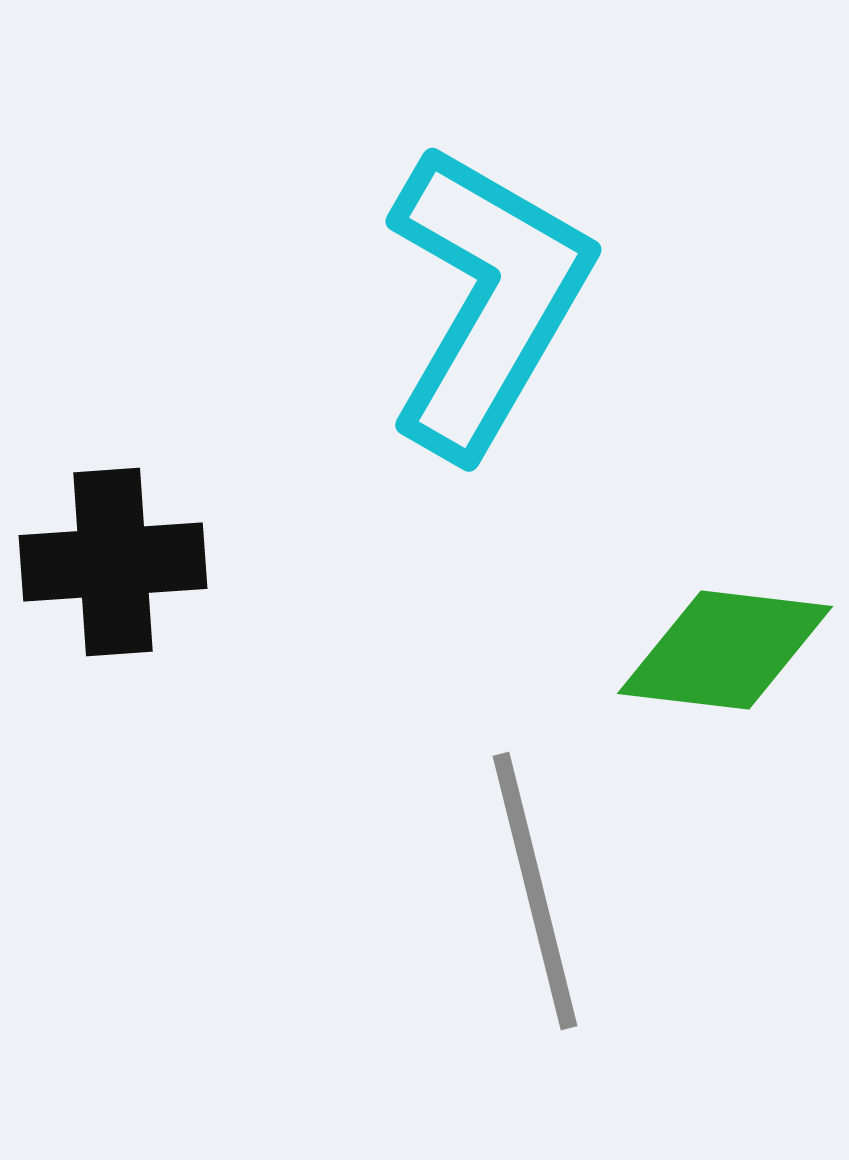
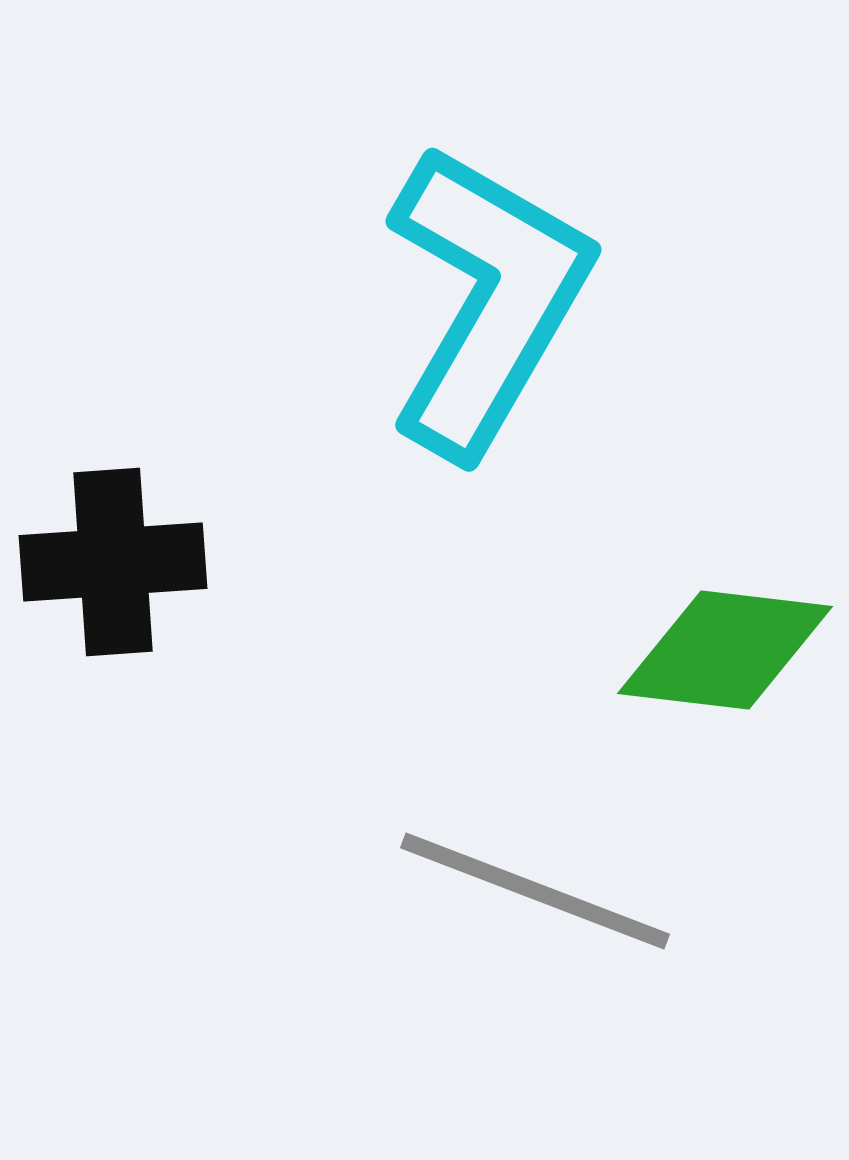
gray line: rotated 55 degrees counterclockwise
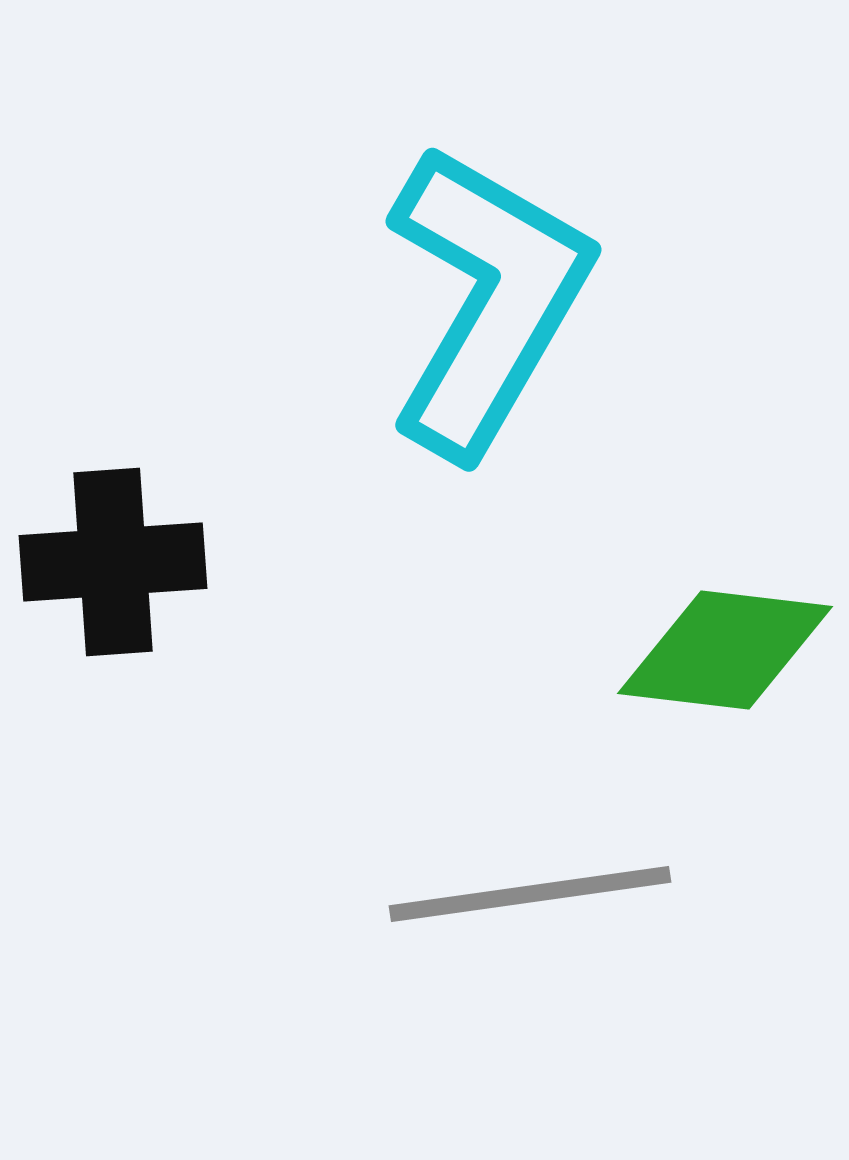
gray line: moved 5 px left, 3 px down; rotated 29 degrees counterclockwise
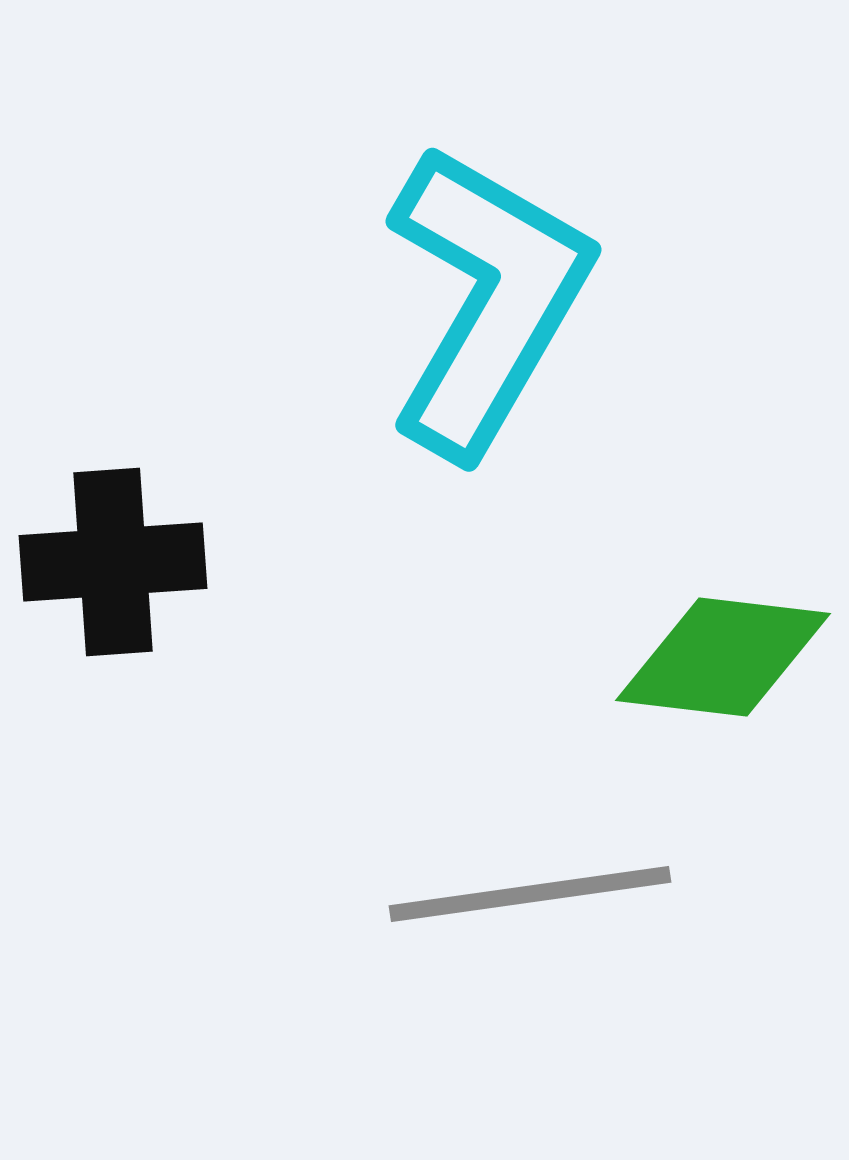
green diamond: moved 2 px left, 7 px down
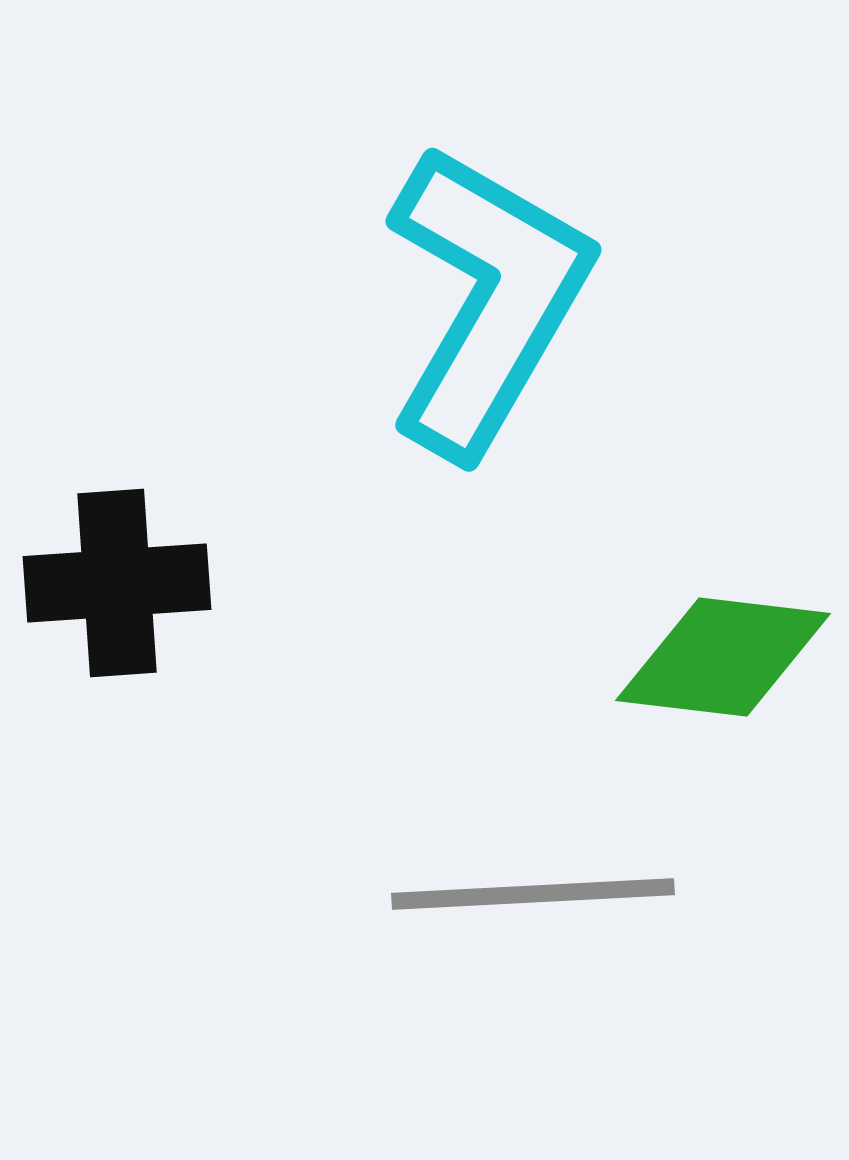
black cross: moved 4 px right, 21 px down
gray line: moved 3 px right; rotated 5 degrees clockwise
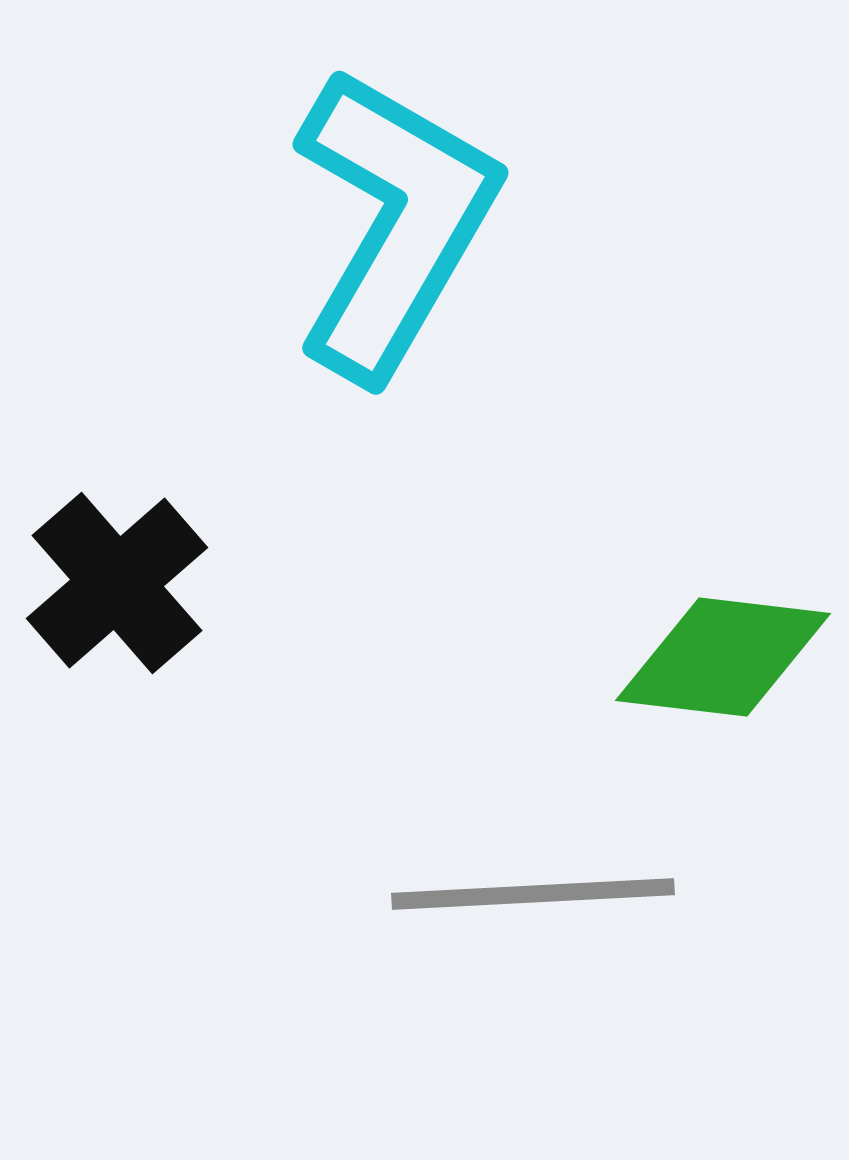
cyan L-shape: moved 93 px left, 77 px up
black cross: rotated 37 degrees counterclockwise
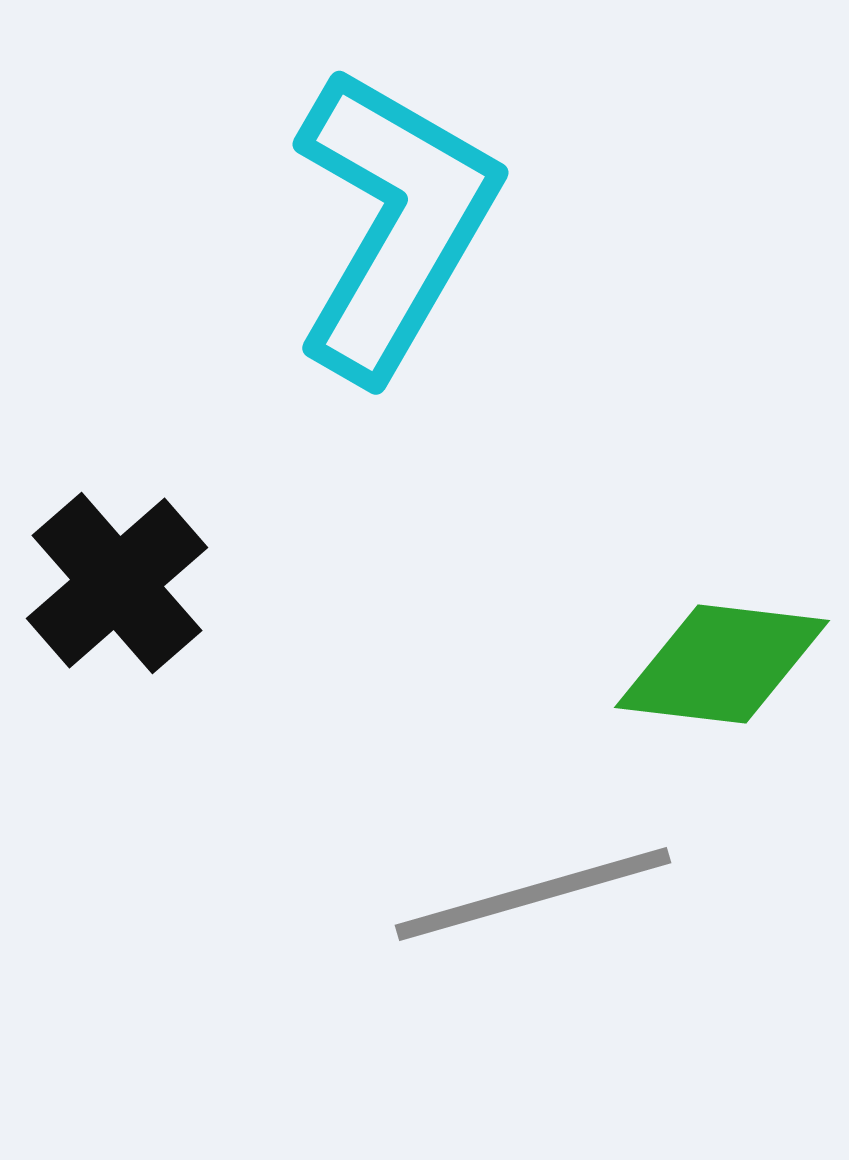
green diamond: moved 1 px left, 7 px down
gray line: rotated 13 degrees counterclockwise
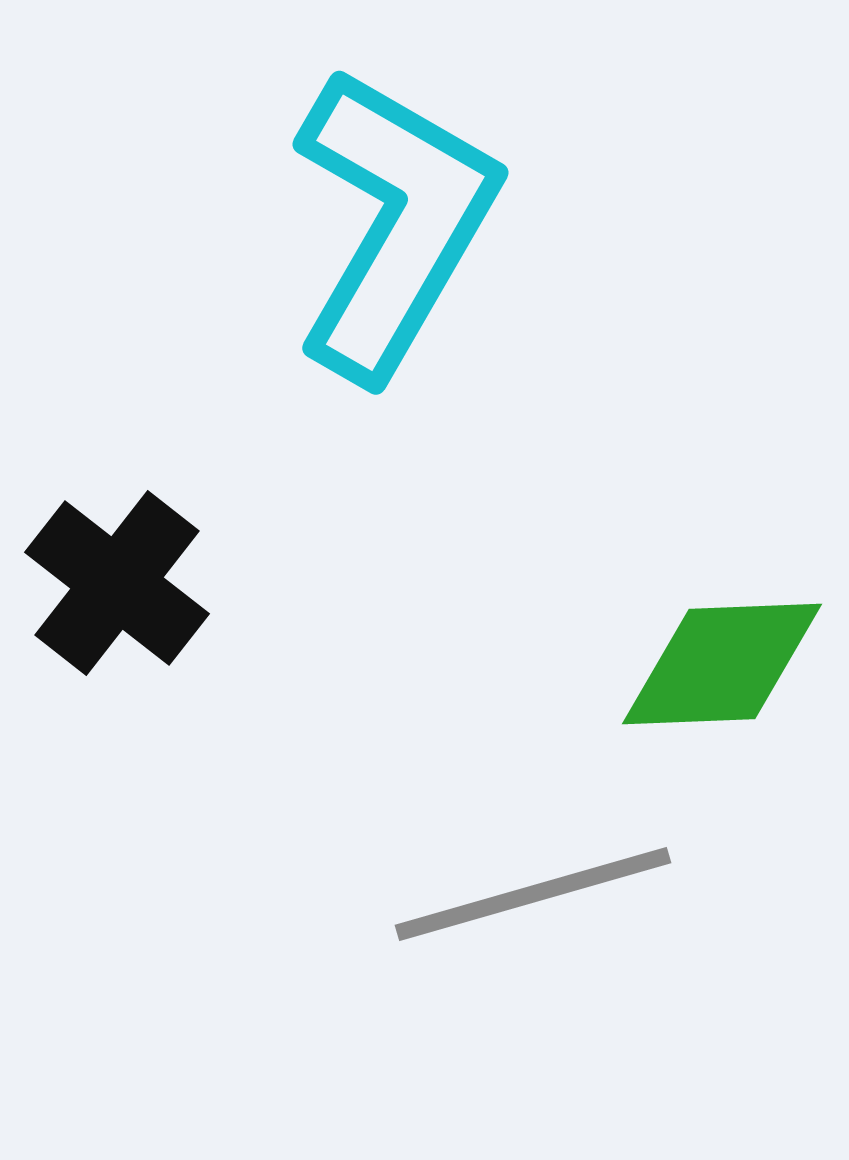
black cross: rotated 11 degrees counterclockwise
green diamond: rotated 9 degrees counterclockwise
